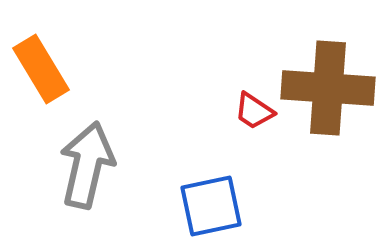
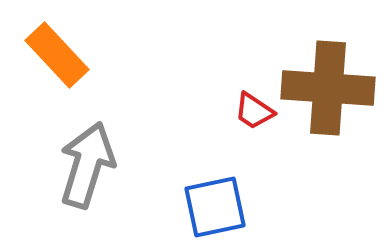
orange rectangle: moved 16 px right, 14 px up; rotated 12 degrees counterclockwise
gray arrow: rotated 4 degrees clockwise
blue square: moved 4 px right, 1 px down
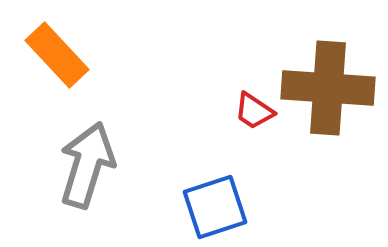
blue square: rotated 6 degrees counterclockwise
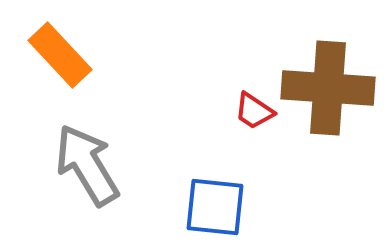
orange rectangle: moved 3 px right
gray arrow: rotated 48 degrees counterclockwise
blue square: rotated 24 degrees clockwise
